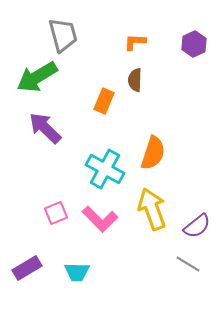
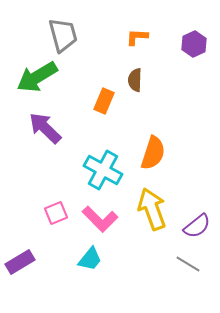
orange L-shape: moved 2 px right, 5 px up
cyan cross: moved 2 px left, 1 px down
purple rectangle: moved 7 px left, 6 px up
cyan trapezoid: moved 13 px right, 13 px up; rotated 52 degrees counterclockwise
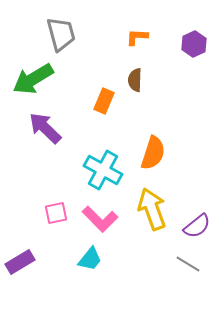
gray trapezoid: moved 2 px left, 1 px up
green arrow: moved 4 px left, 2 px down
pink square: rotated 10 degrees clockwise
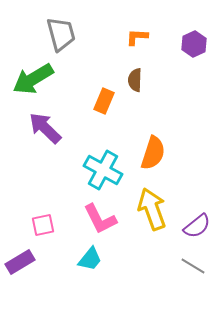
pink square: moved 13 px left, 12 px down
pink L-shape: rotated 18 degrees clockwise
gray line: moved 5 px right, 2 px down
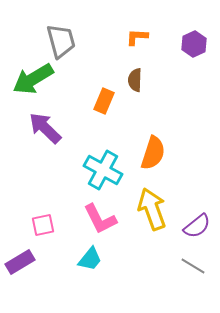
gray trapezoid: moved 7 px down
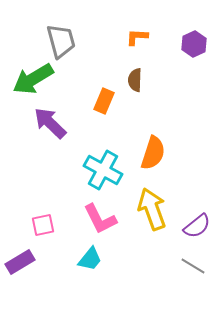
purple arrow: moved 5 px right, 5 px up
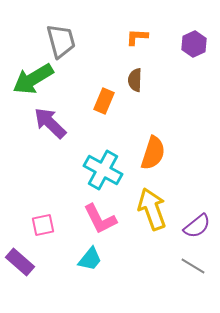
purple rectangle: rotated 72 degrees clockwise
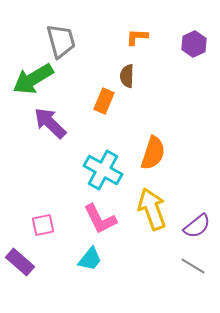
brown semicircle: moved 8 px left, 4 px up
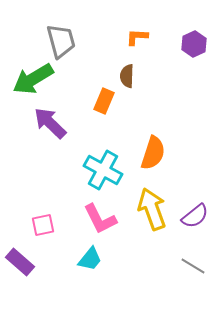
purple semicircle: moved 2 px left, 10 px up
